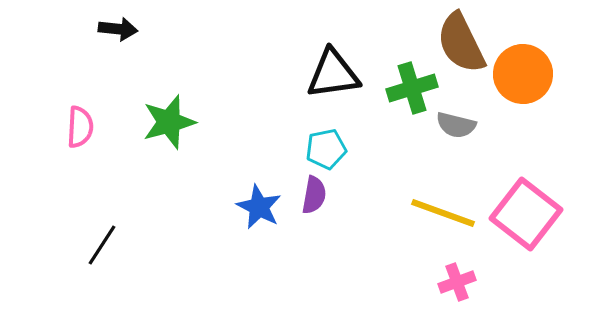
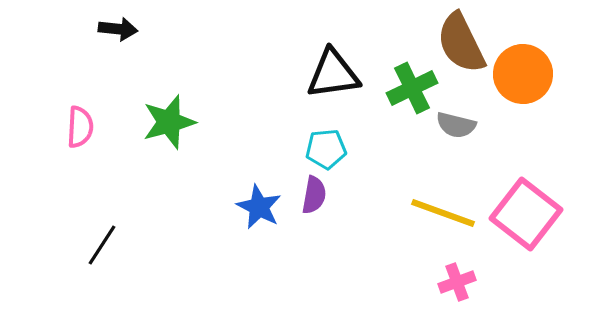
green cross: rotated 9 degrees counterclockwise
cyan pentagon: rotated 6 degrees clockwise
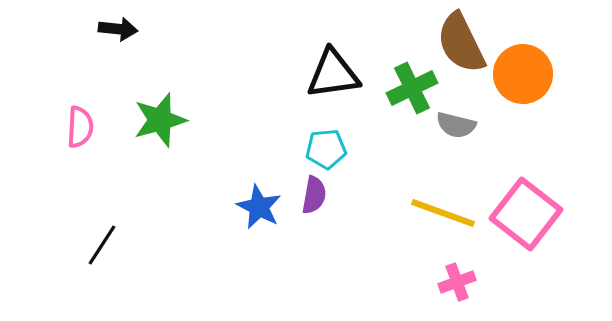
green star: moved 9 px left, 2 px up
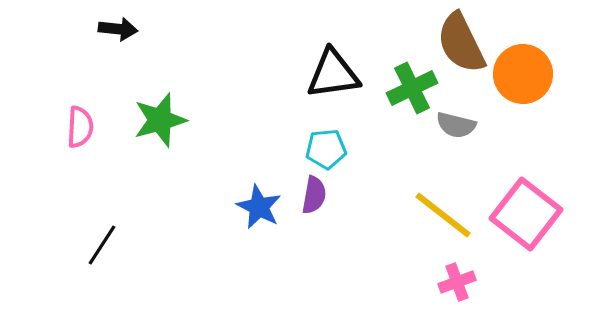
yellow line: moved 2 px down; rotated 18 degrees clockwise
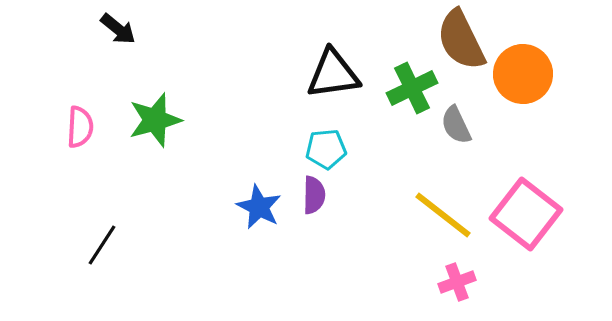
black arrow: rotated 33 degrees clockwise
brown semicircle: moved 3 px up
green star: moved 5 px left
gray semicircle: rotated 51 degrees clockwise
purple semicircle: rotated 9 degrees counterclockwise
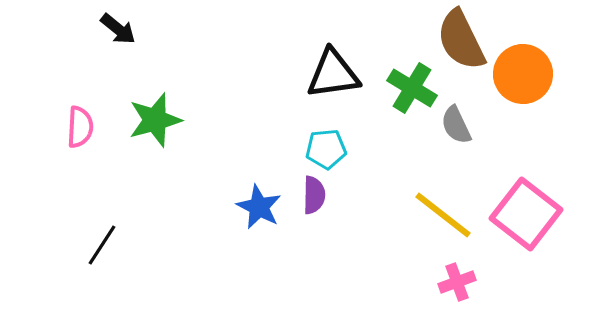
green cross: rotated 33 degrees counterclockwise
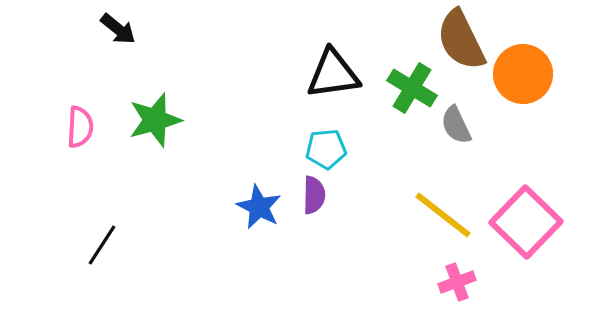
pink square: moved 8 px down; rotated 6 degrees clockwise
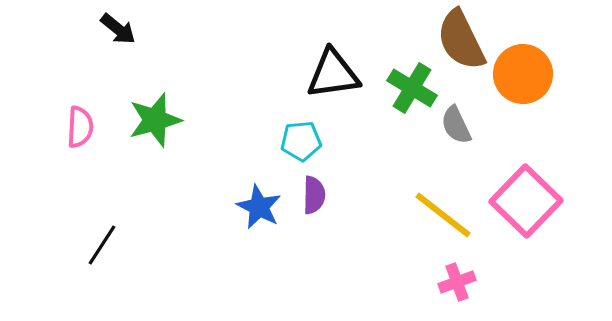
cyan pentagon: moved 25 px left, 8 px up
pink square: moved 21 px up
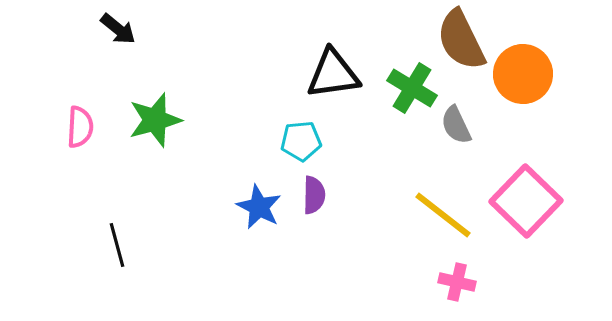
black line: moved 15 px right; rotated 48 degrees counterclockwise
pink cross: rotated 33 degrees clockwise
